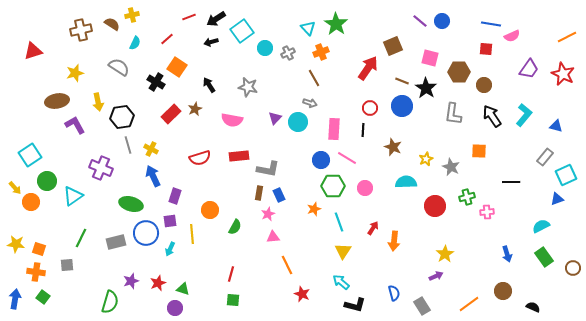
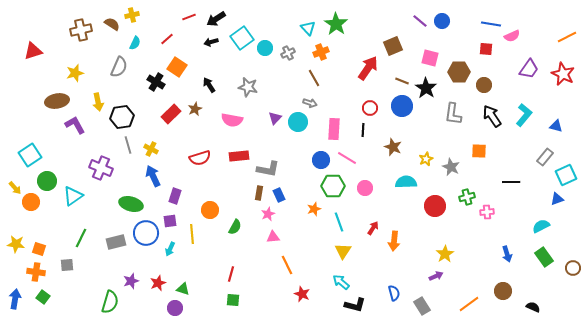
cyan square at (242, 31): moved 7 px down
gray semicircle at (119, 67): rotated 80 degrees clockwise
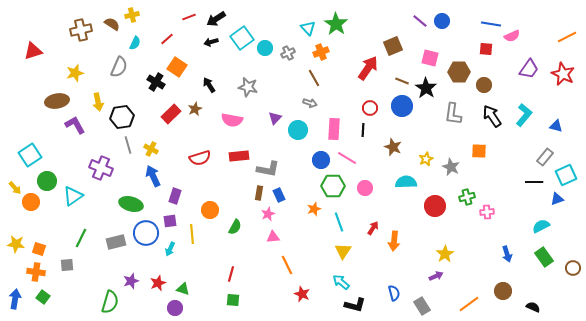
cyan circle at (298, 122): moved 8 px down
black line at (511, 182): moved 23 px right
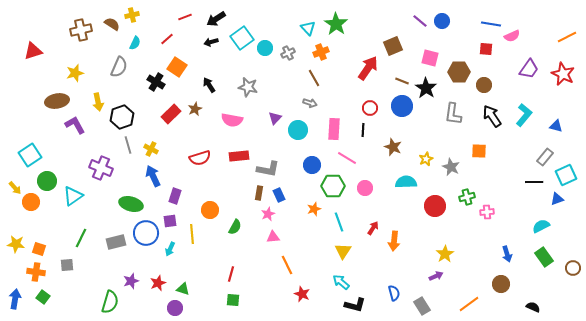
red line at (189, 17): moved 4 px left
black hexagon at (122, 117): rotated 10 degrees counterclockwise
blue circle at (321, 160): moved 9 px left, 5 px down
brown circle at (503, 291): moved 2 px left, 7 px up
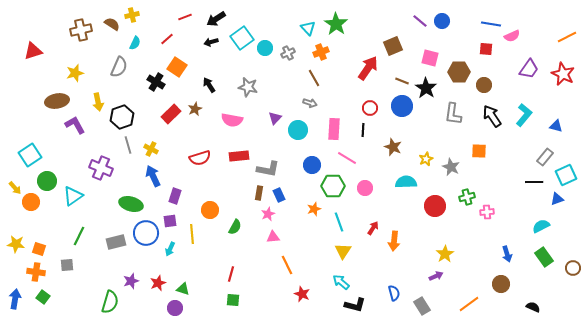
green line at (81, 238): moved 2 px left, 2 px up
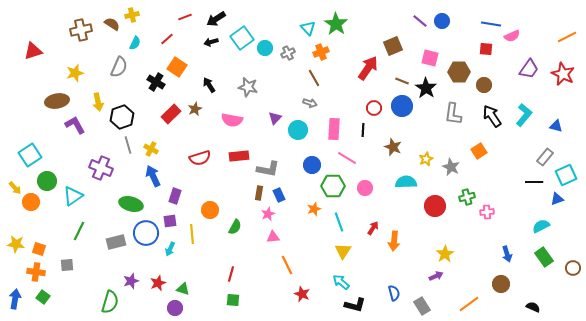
red circle at (370, 108): moved 4 px right
orange square at (479, 151): rotated 35 degrees counterclockwise
green line at (79, 236): moved 5 px up
